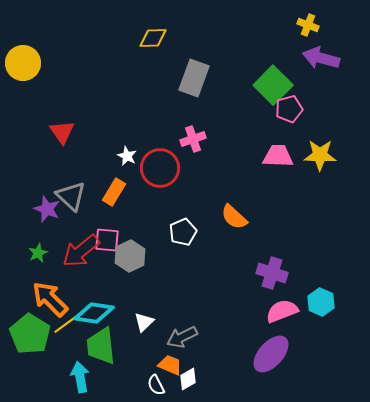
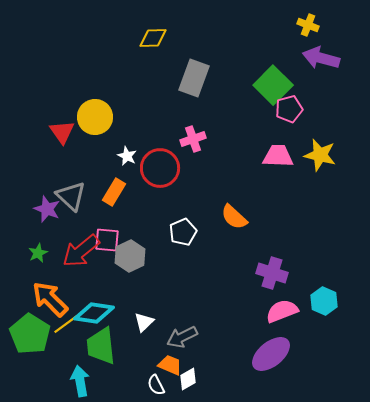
yellow circle: moved 72 px right, 54 px down
yellow star: rotated 12 degrees clockwise
cyan hexagon: moved 3 px right, 1 px up
purple ellipse: rotated 9 degrees clockwise
cyan arrow: moved 4 px down
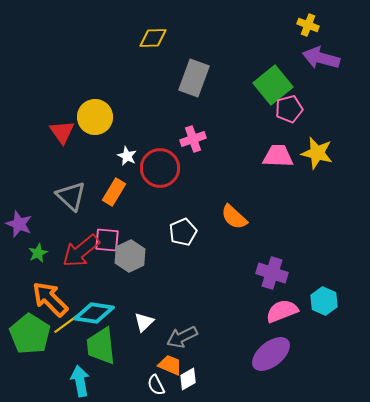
green square: rotated 6 degrees clockwise
yellow star: moved 3 px left, 2 px up
purple star: moved 28 px left, 15 px down
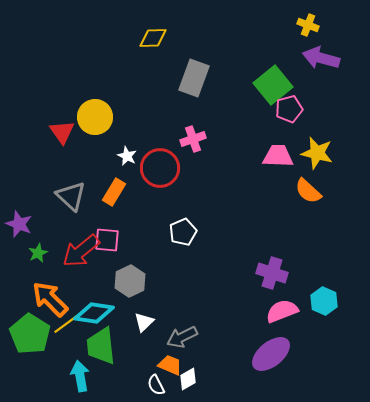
orange semicircle: moved 74 px right, 26 px up
gray hexagon: moved 25 px down
cyan arrow: moved 5 px up
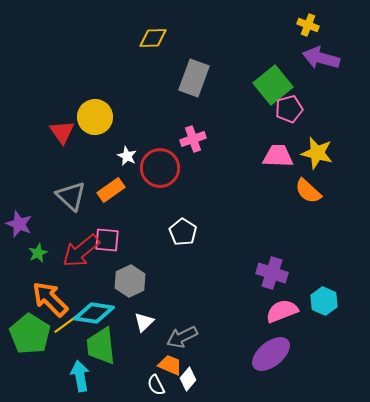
orange rectangle: moved 3 px left, 2 px up; rotated 24 degrees clockwise
white pentagon: rotated 16 degrees counterclockwise
white diamond: rotated 20 degrees counterclockwise
